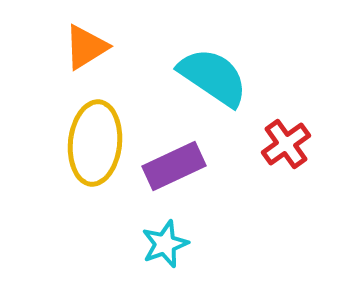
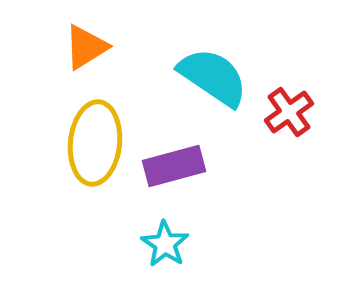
red cross: moved 3 px right, 32 px up
purple rectangle: rotated 10 degrees clockwise
cyan star: rotated 18 degrees counterclockwise
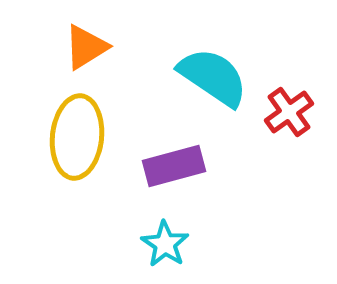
yellow ellipse: moved 18 px left, 6 px up
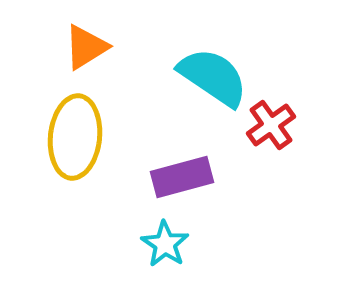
red cross: moved 18 px left, 13 px down
yellow ellipse: moved 2 px left
purple rectangle: moved 8 px right, 11 px down
